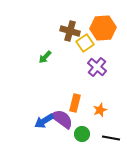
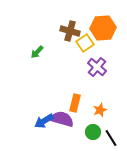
green arrow: moved 8 px left, 5 px up
purple semicircle: rotated 20 degrees counterclockwise
green circle: moved 11 px right, 2 px up
black line: rotated 48 degrees clockwise
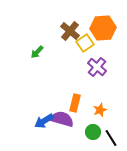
brown cross: rotated 24 degrees clockwise
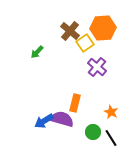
orange star: moved 11 px right, 2 px down; rotated 24 degrees counterclockwise
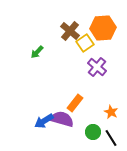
orange rectangle: rotated 24 degrees clockwise
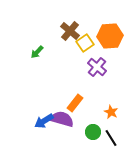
orange hexagon: moved 7 px right, 8 px down
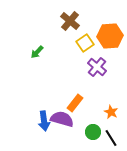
brown cross: moved 10 px up
blue arrow: rotated 66 degrees counterclockwise
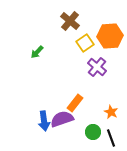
purple semicircle: rotated 35 degrees counterclockwise
black line: rotated 12 degrees clockwise
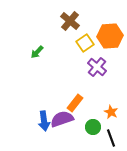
green circle: moved 5 px up
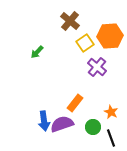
purple semicircle: moved 5 px down
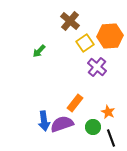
green arrow: moved 2 px right, 1 px up
orange star: moved 3 px left
